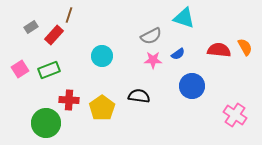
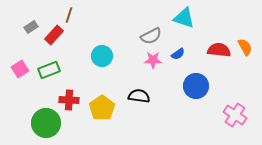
blue circle: moved 4 px right
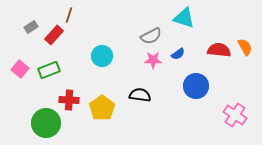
pink square: rotated 18 degrees counterclockwise
black semicircle: moved 1 px right, 1 px up
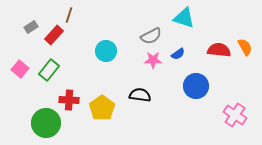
cyan circle: moved 4 px right, 5 px up
green rectangle: rotated 30 degrees counterclockwise
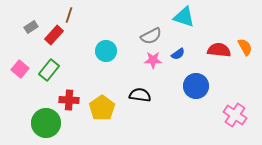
cyan triangle: moved 1 px up
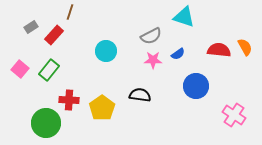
brown line: moved 1 px right, 3 px up
pink cross: moved 1 px left
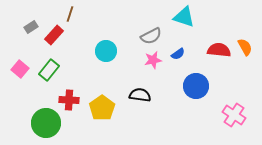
brown line: moved 2 px down
pink star: rotated 12 degrees counterclockwise
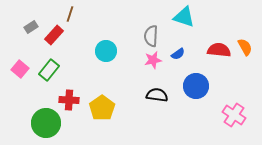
gray semicircle: rotated 120 degrees clockwise
black semicircle: moved 17 px right
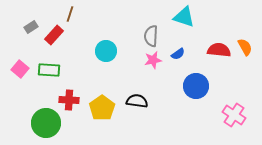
green rectangle: rotated 55 degrees clockwise
black semicircle: moved 20 px left, 6 px down
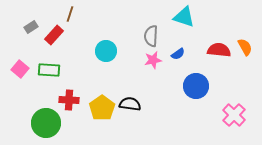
black semicircle: moved 7 px left, 3 px down
pink cross: rotated 10 degrees clockwise
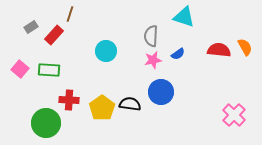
blue circle: moved 35 px left, 6 px down
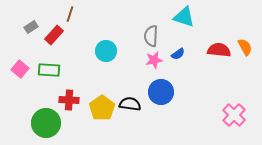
pink star: moved 1 px right
